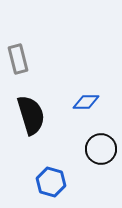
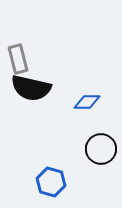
blue diamond: moved 1 px right
black semicircle: moved 27 px up; rotated 120 degrees clockwise
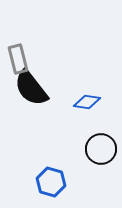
black semicircle: rotated 39 degrees clockwise
blue diamond: rotated 8 degrees clockwise
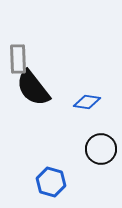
gray rectangle: rotated 12 degrees clockwise
black semicircle: moved 2 px right
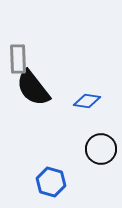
blue diamond: moved 1 px up
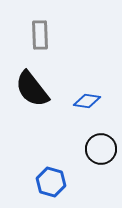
gray rectangle: moved 22 px right, 24 px up
black semicircle: moved 1 px left, 1 px down
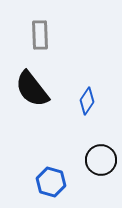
blue diamond: rotated 64 degrees counterclockwise
black circle: moved 11 px down
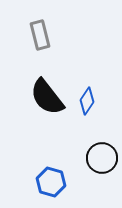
gray rectangle: rotated 12 degrees counterclockwise
black semicircle: moved 15 px right, 8 px down
black circle: moved 1 px right, 2 px up
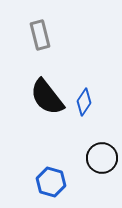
blue diamond: moved 3 px left, 1 px down
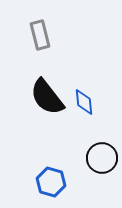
blue diamond: rotated 40 degrees counterclockwise
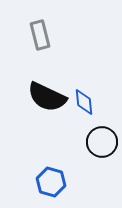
black semicircle: rotated 27 degrees counterclockwise
black circle: moved 16 px up
